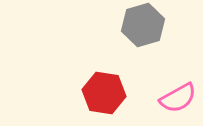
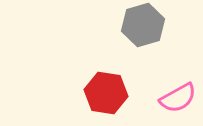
red hexagon: moved 2 px right
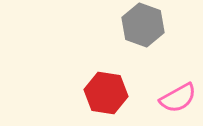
gray hexagon: rotated 24 degrees counterclockwise
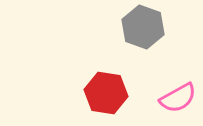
gray hexagon: moved 2 px down
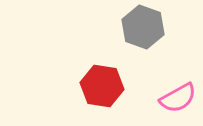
red hexagon: moved 4 px left, 7 px up
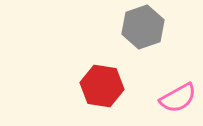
gray hexagon: rotated 21 degrees clockwise
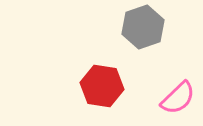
pink semicircle: rotated 15 degrees counterclockwise
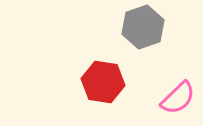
red hexagon: moved 1 px right, 4 px up
